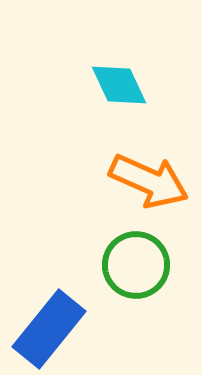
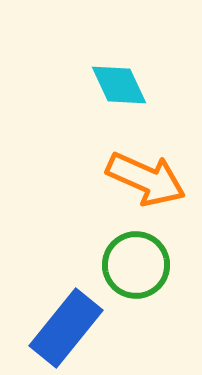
orange arrow: moved 3 px left, 2 px up
blue rectangle: moved 17 px right, 1 px up
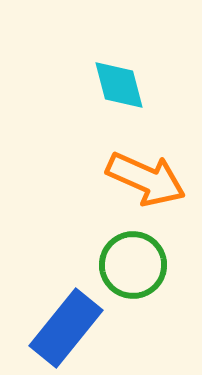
cyan diamond: rotated 10 degrees clockwise
green circle: moved 3 px left
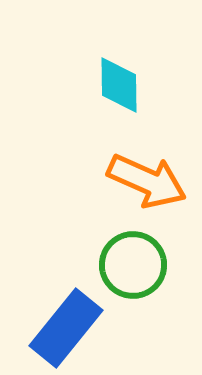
cyan diamond: rotated 14 degrees clockwise
orange arrow: moved 1 px right, 2 px down
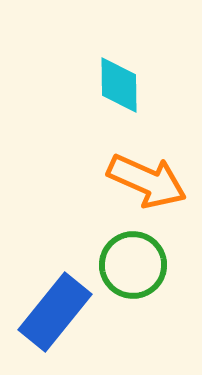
blue rectangle: moved 11 px left, 16 px up
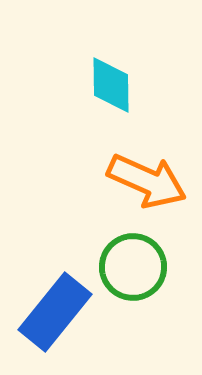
cyan diamond: moved 8 px left
green circle: moved 2 px down
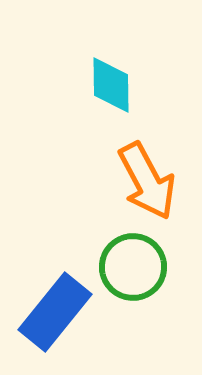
orange arrow: rotated 38 degrees clockwise
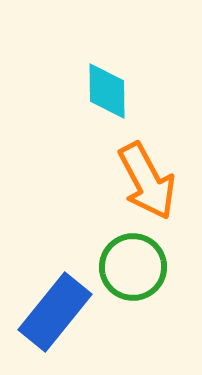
cyan diamond: moved 4 px left, 6 px down
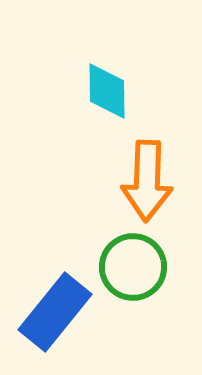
orange arrow: rotated 30 degrees clockwise
